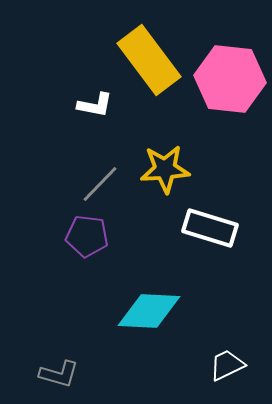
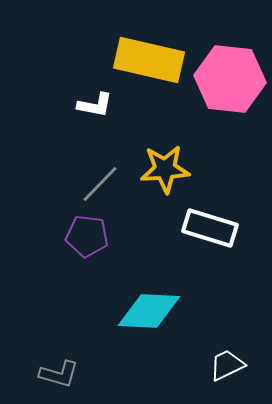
yellow rectangle: rotated 40 degrees counterclockwise
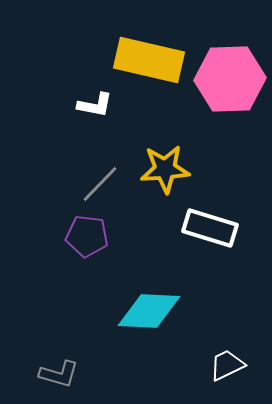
pink hexagon: rotated 8 degrees counterclockwise
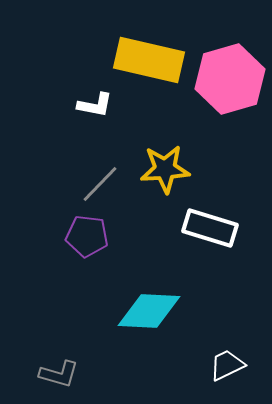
pink hexagon: rotated 14 degrees counterclockwise
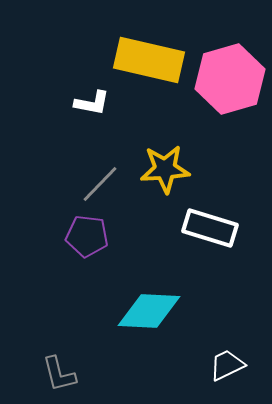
white L-shape: moved 3 px left, 2 px up
gray L-shape: rotated 60 degrees clockwise
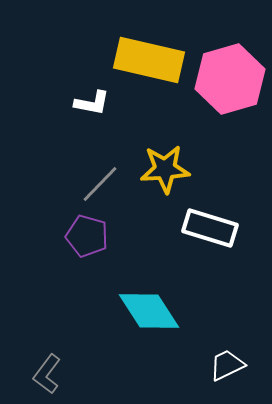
purple pentagon: rotated 9 degrees clockwise
cyan diamond: rotated 54 degrees clockwise
gray L-shape: moved 12 px left; rotated 51 degrees clockwise
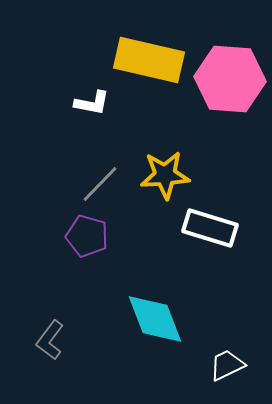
pink hexagon: rotated 20 degrees clockwise
yellow star: moved 6 px down
cyan diamond: moved 6 px right, 8 px down; rotated 12 degrees clockwise
gray L-shape: moved 3 px right, 34 px up
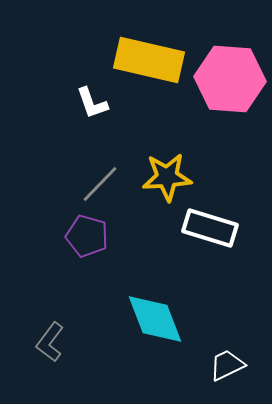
white L-shape: rotated 60 degrees clockwise
yellow star: moved 2 px right, 2 px down
gray L-shape: moved 2 px down
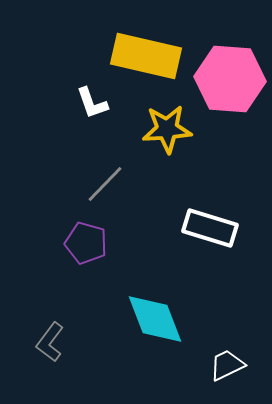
yellow rectangle: moved 3 px left, 4 px up
yellow star: moved 48 px up
gray line: moved 5 px right
purple pentagon: moved 1 px left, 7 px down
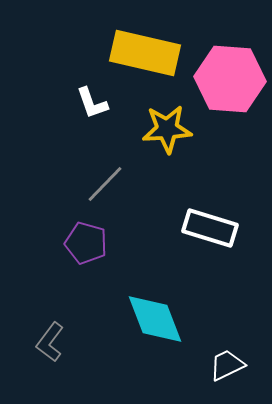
yellow rectangle: moved 1 px left, 3 px up
